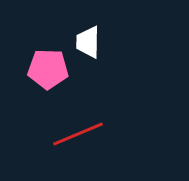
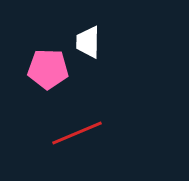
red line: moved 1 px left, 1 px up
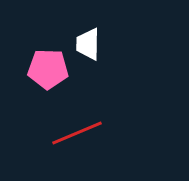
white trapezoid: moved 2 px down
